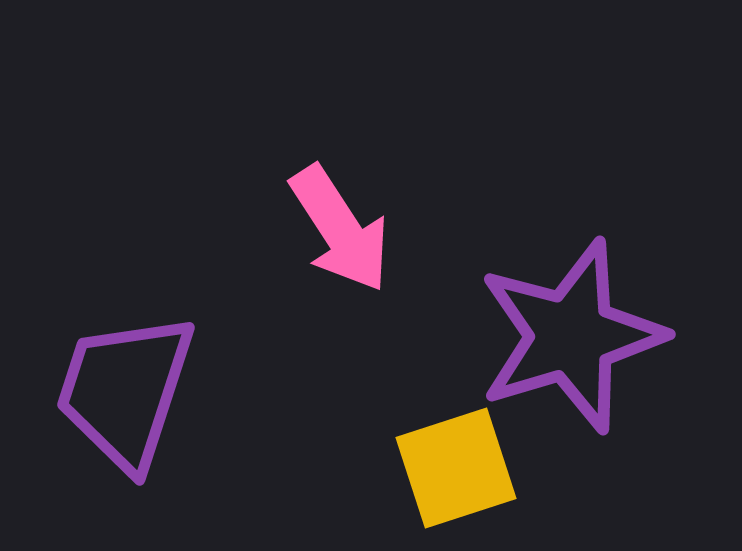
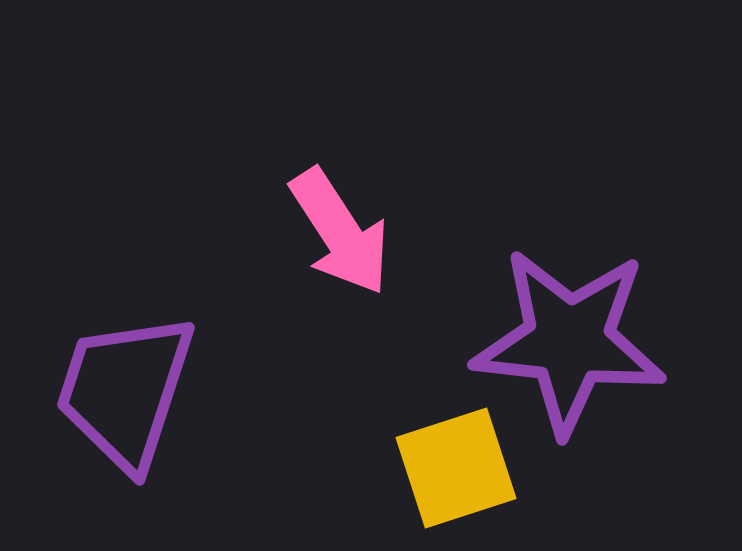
pink arrow: moved 3 px down
purple star: moved 2 px left, 5 px down; rotated 23 degrees clockwise
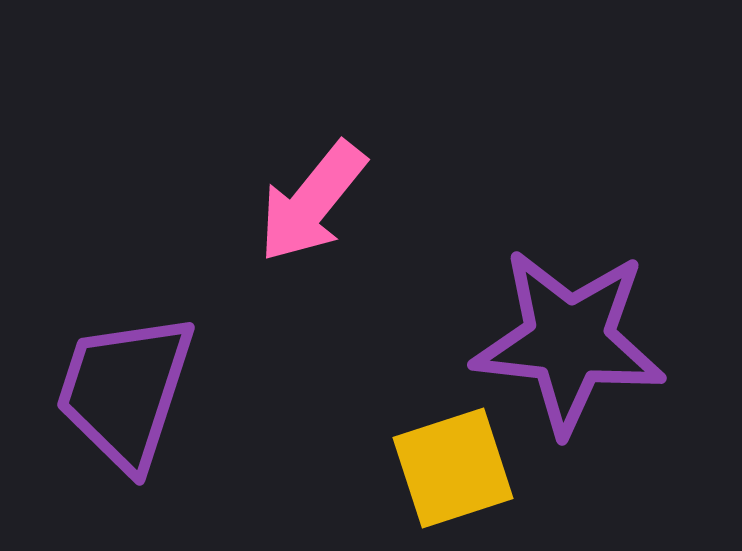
pink arrow: moved 28 px left, 30 px up; rotated 72 degrees clockwise
yellow square: moved 3 px left
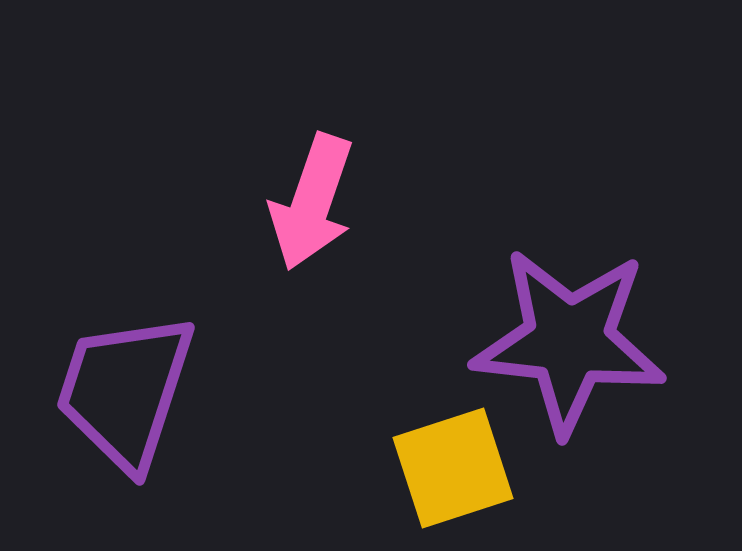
pink arrow: rotated 20 degrees counterclockwise
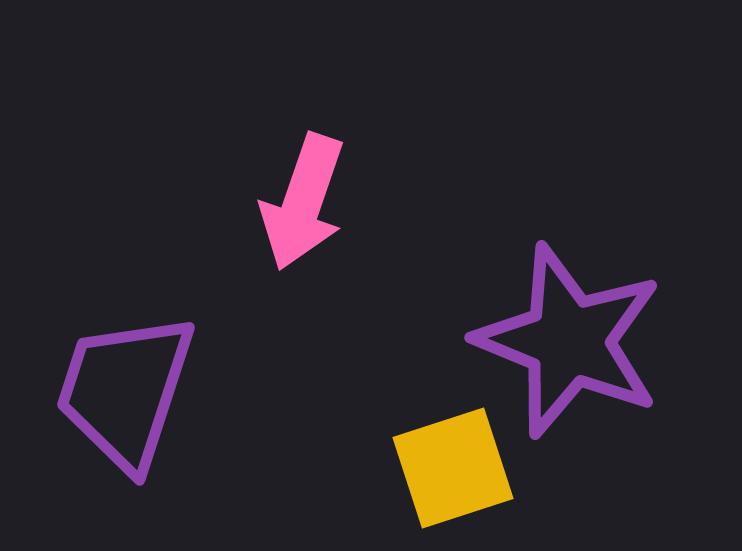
pink arrow: moved 9 px left
purple star: rotated 16 degrees clockwise
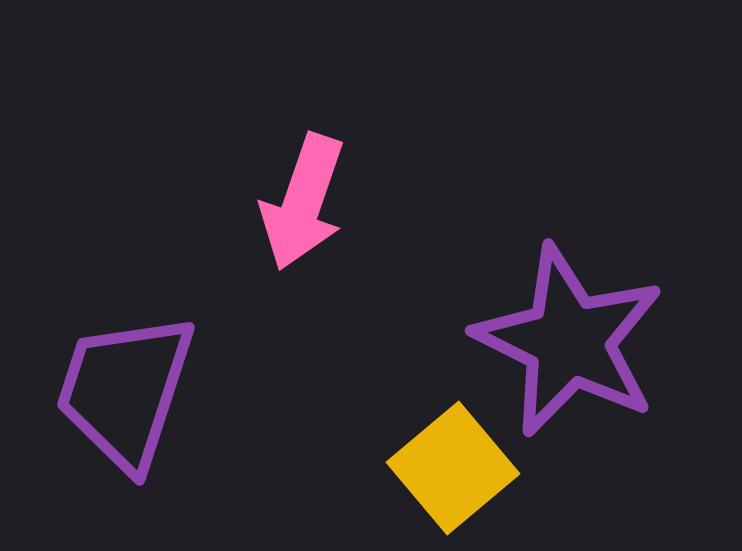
purple star: rotated 4 degrees clockwise
yellow square: rotated 22 degrees counterclockwise
